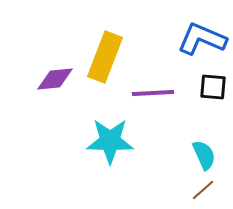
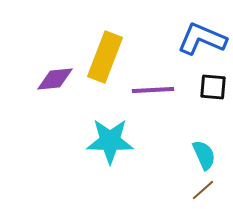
purple line: moved 3 px up
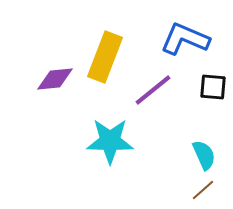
blue L-shape: moved 17 px left
purple line: rotated 36 degrees counterclockwise
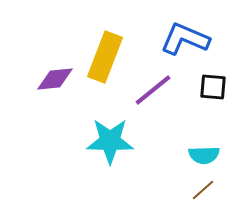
cyan semicircle: rotated 112 degrees clockwise
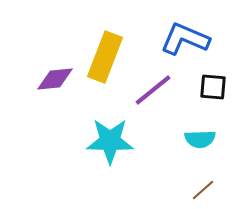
cyan semicircle: moved 4 px left, 16 px up
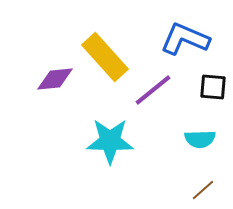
yellow rectangle: rotated 63 degrees counterclockwise
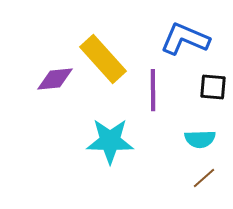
yellow rectangle: moved 2 px left, 2 px down
purple line: rotated 51 degrees counterclockwise
brown line: moved 1 px right, 12 px up
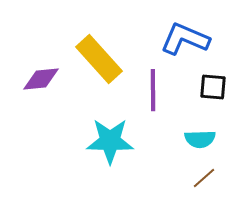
yellow rectangle: moved 4 px left
purple diamond: moved 14 px left
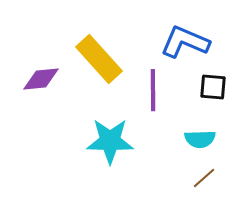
blue L-shape: moved 3 px down
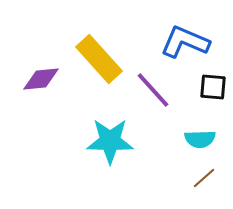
purple line: rotated 42 degrees counterclockwise
